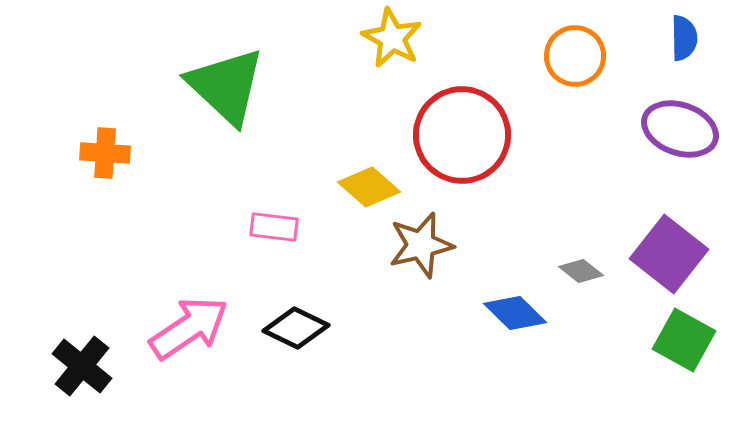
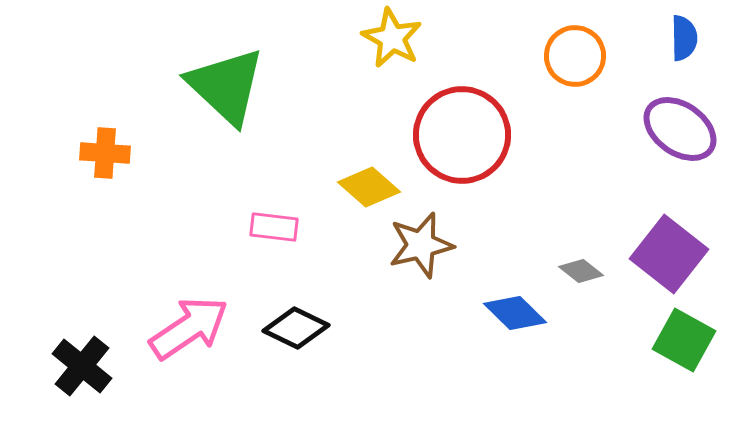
purple ellipse: rotated 16 degrees clockwise
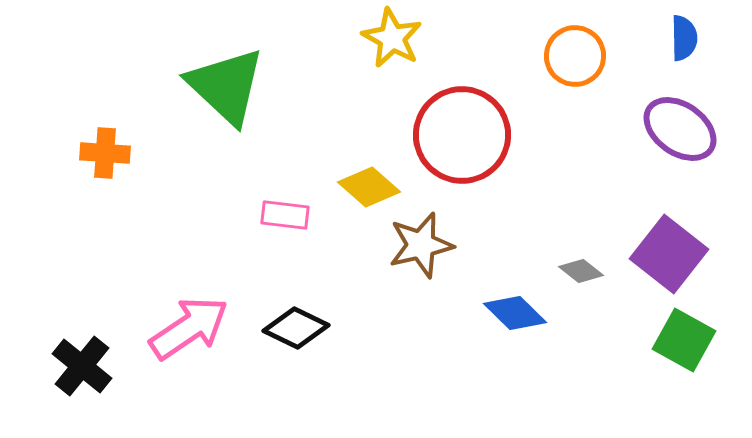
pink rectangle: moved 11 px right, 12 px up
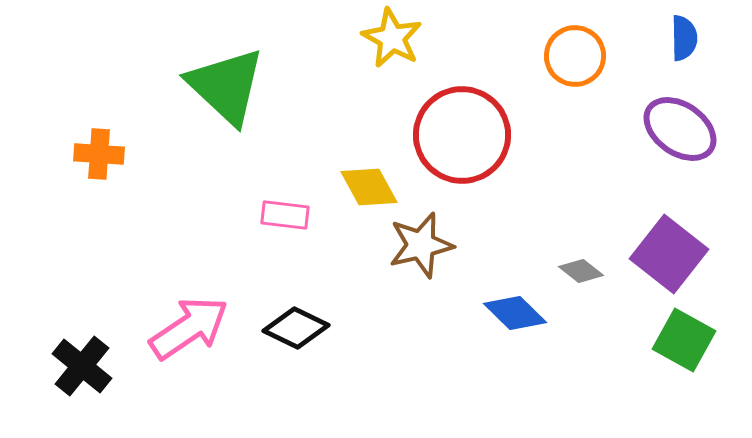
orange cross: moved 6 px left, 1 px down
yellow diamond: rotated 20 degrees clockwise
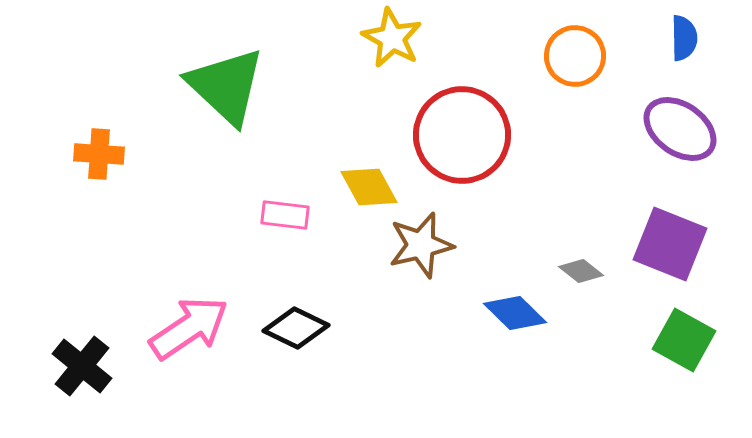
purple square: moved 1 px right, 10 px up; rotated 16 degrees counterclockwise
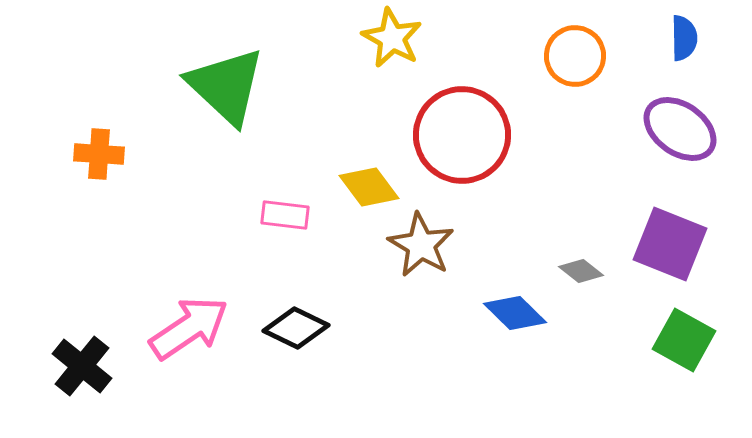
yellow diamond: rotated 8 degrees counterclockwise
brown star: rotated 28 degrees counterclockwise
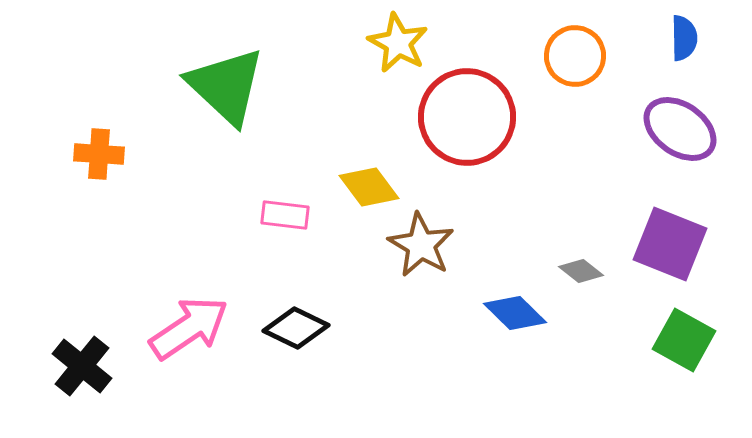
yellow star: moved 6 px right, 5 px down
red circle: moved 5 px right, 18 px up
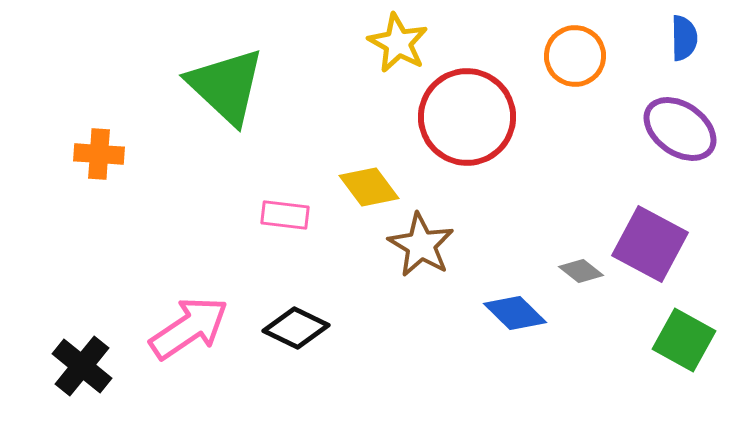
purple square: moved 20 px left; rotated 6 degrees clockwise
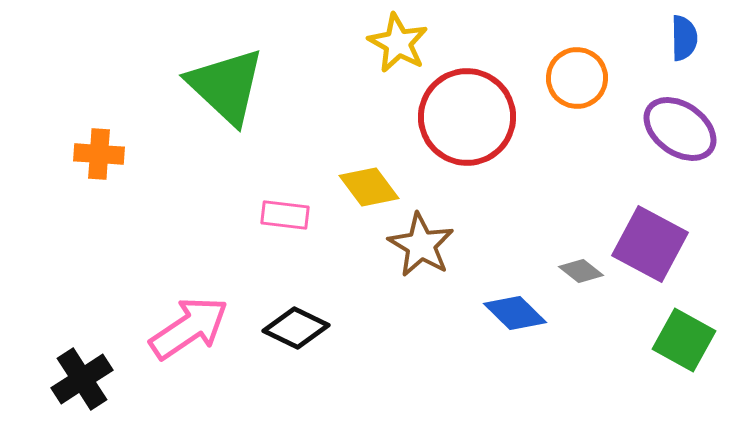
orange circle: moved 2 px right, 22 px down
black cross: moved 13 px down; rotated 18 degrees clockwise
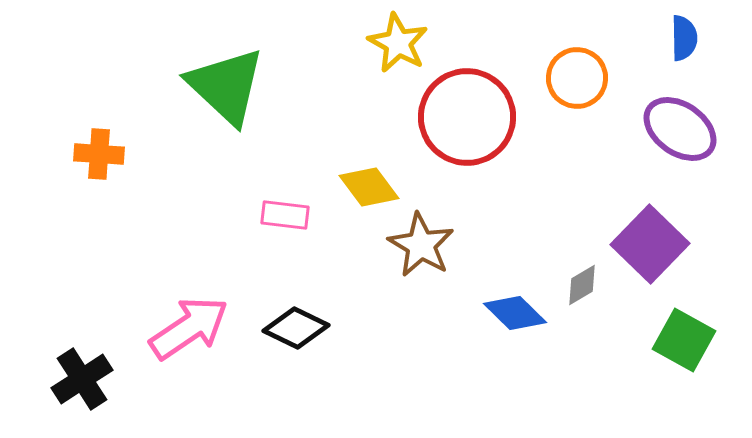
purple square: rotated 16 degrees clockwise
gray diamond: moved 1 px right, 14 px down; rotated 69 degrees counterclockwise
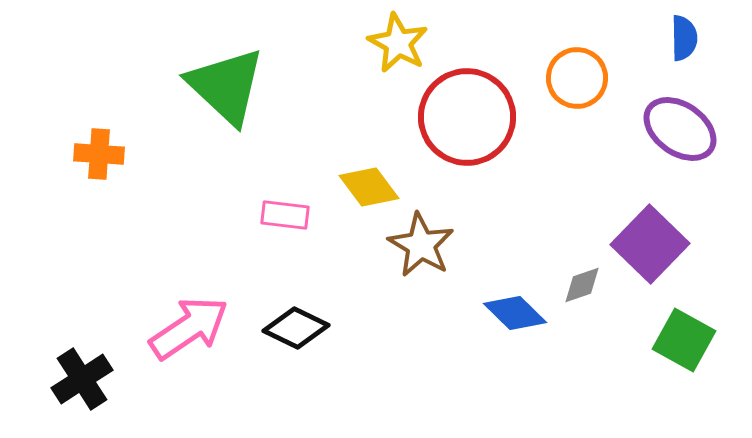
gray diamond: rotated 12 degrees clockwise
